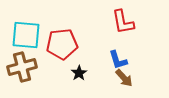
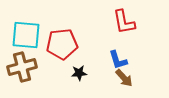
red L-shape: moved 1 px right
black star: rotated 28 degrees clockwise
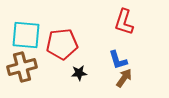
red L-shape: rotated 28 degrees clockwise
brown arrow: rotated 102 degrees counterclockwise
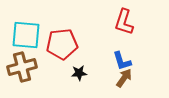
blue L-shape: moved 4 px right, 1 px down
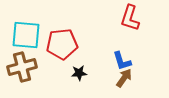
red L-shape: moved 6 px right, 4 px up
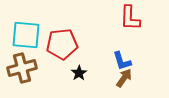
red L-shape: rotated 16 degrees counterclockwise
brown cross: moved 1 px down
black star: rotated 28 degrees counterclockwise
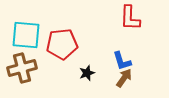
black star: moved 8 px right; rotated 14 degrees clockwise
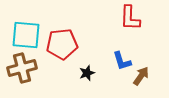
brown arrow: moved 17 px right, 2 px up
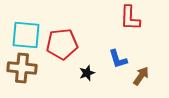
blue L-shape: moved 4 px left, 2 px up
brown cross: rotated 20 degrees clockwise
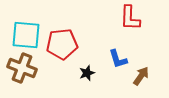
brown cross: rotated 16 degrees clockwise
